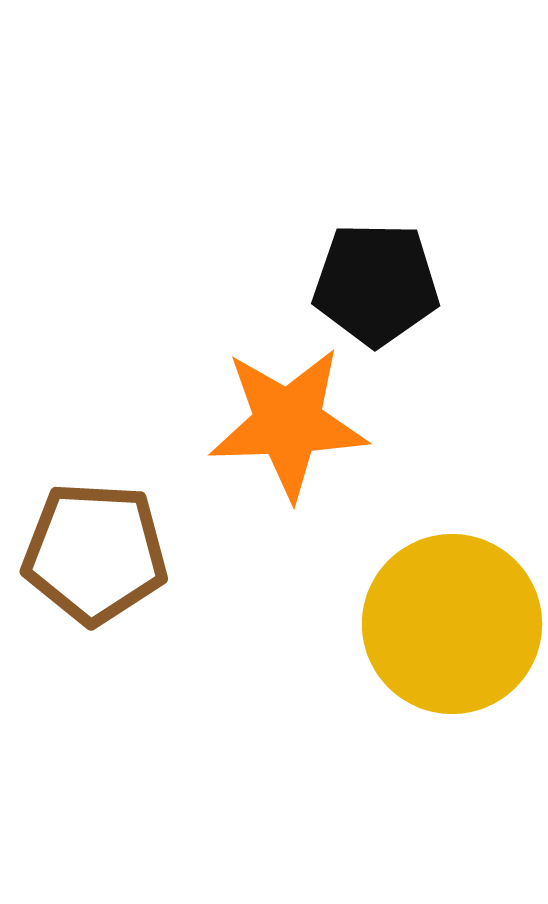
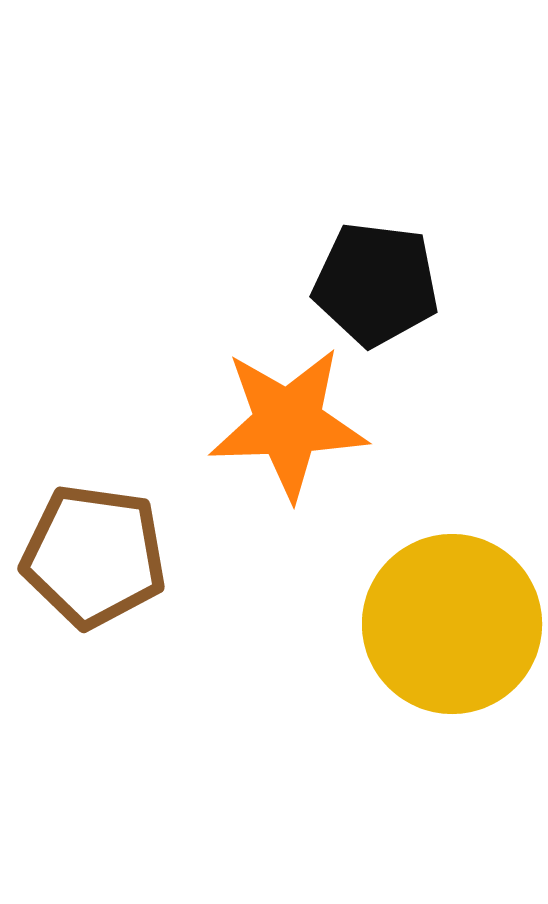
black pentagon: rotated 6 degrees clockwise
brown pentagon: moved 1 px left, 3 px down; rotated 5 degrees clockwise
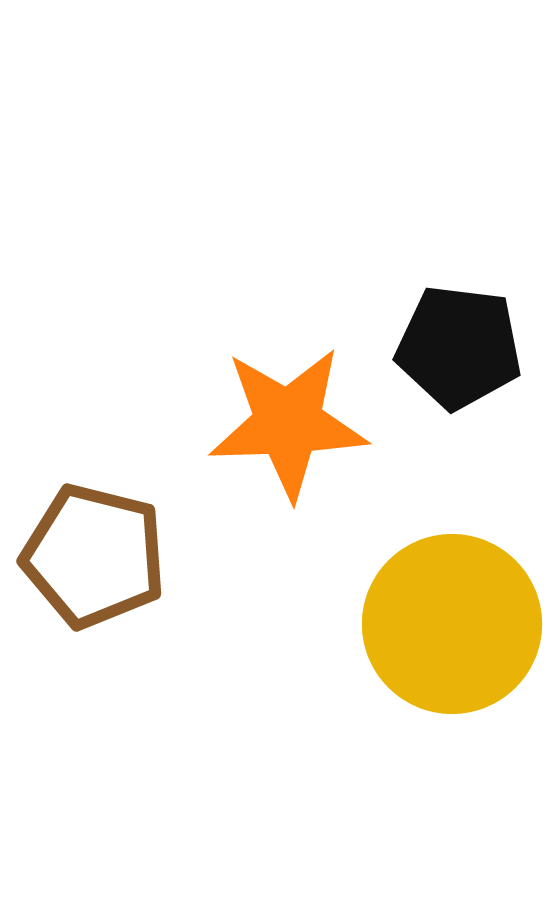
black pentagon: moved 83 px right, 63 px down
brown pentagon: rotated 6 degrees clockwise
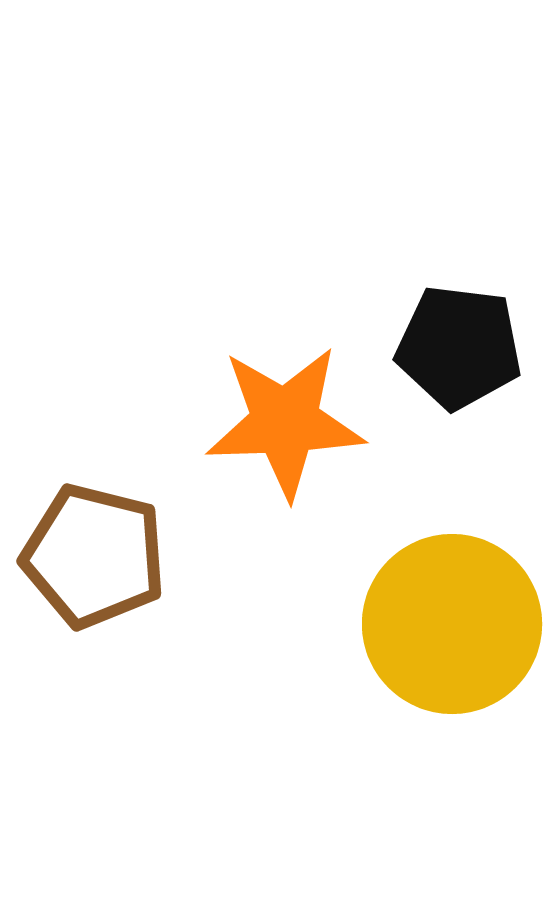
orange star: moved 3 px left, 1 px up
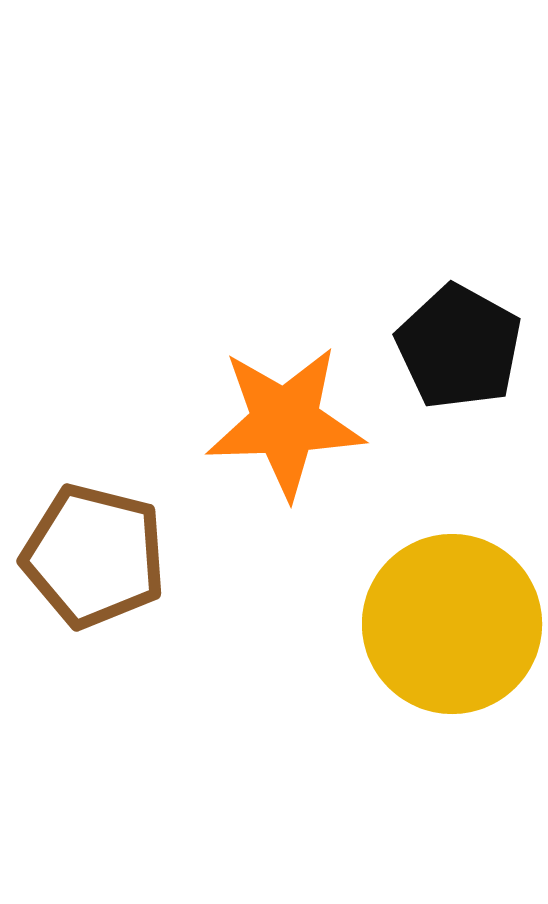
black pentagon: rotated 22 degrees clockwise
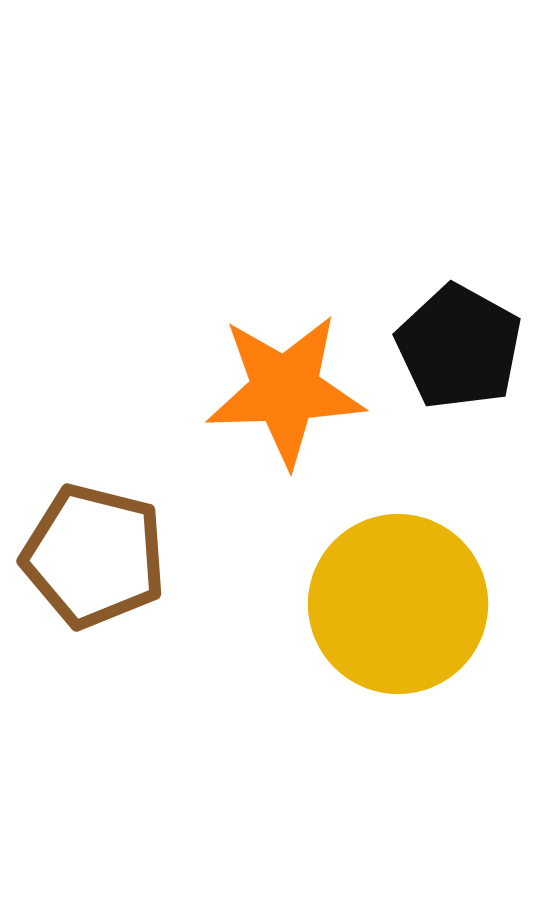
orange star: moved 32 px up
yellow circle: moved 54 px left, 20 px up
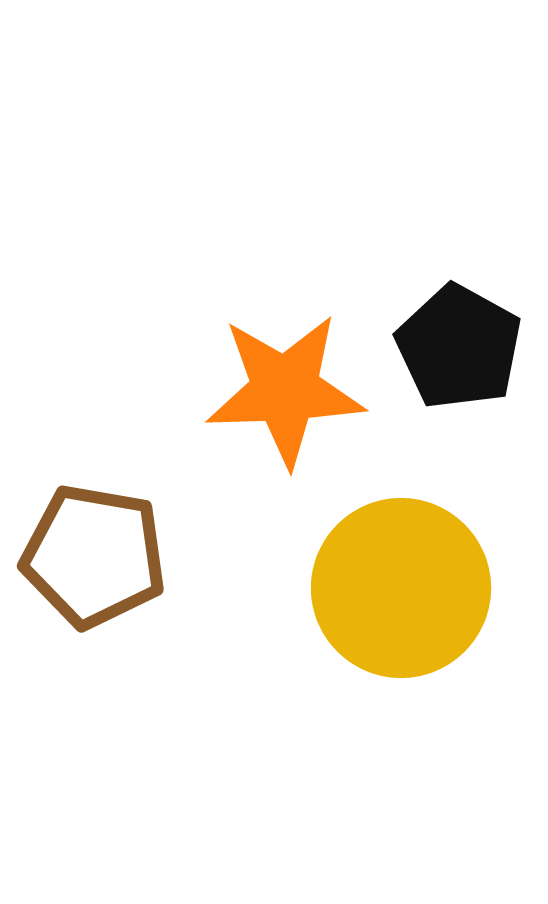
brown pentagon: rotated 4 degrees counterclockwise
yellow circle: moved 3 px right, 16 px up
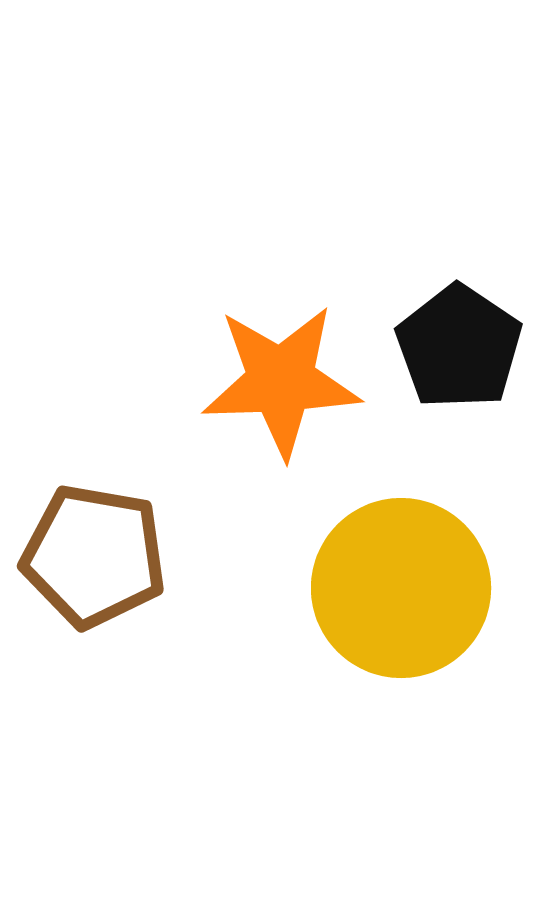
black pentagon: rotated 5 degrees clockwise
orange star: moved 4 px left, 9 px up
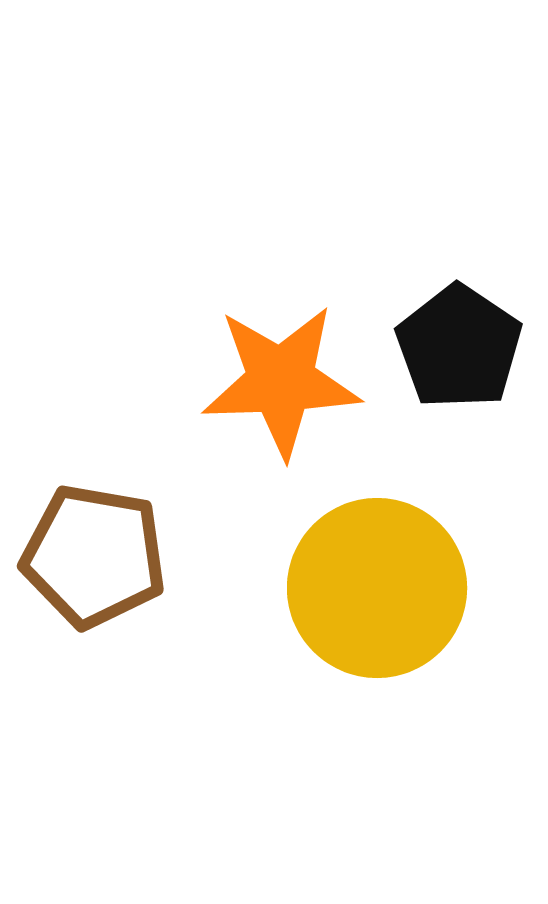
yellow circle: moved 24 px left
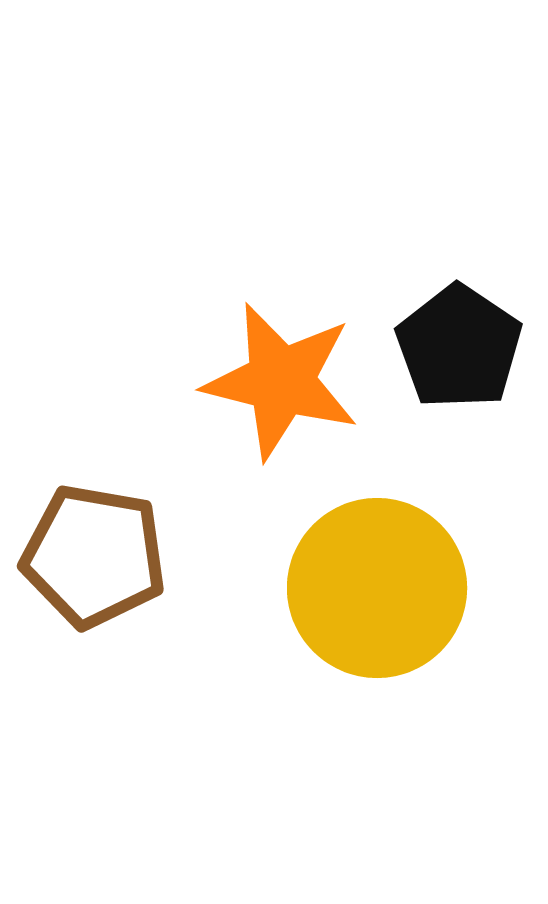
orange star: rotated 16 degrees clockwise
